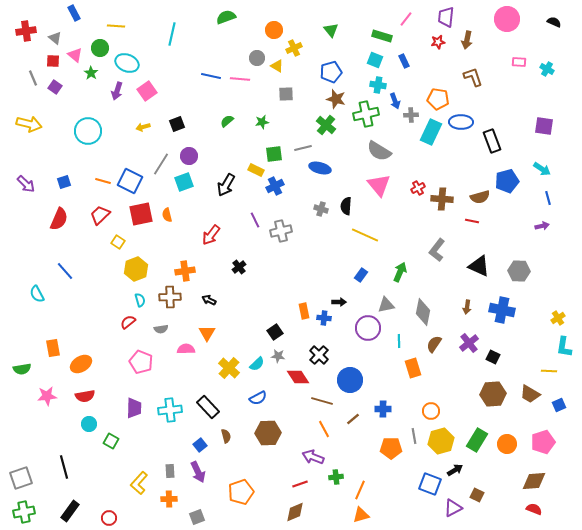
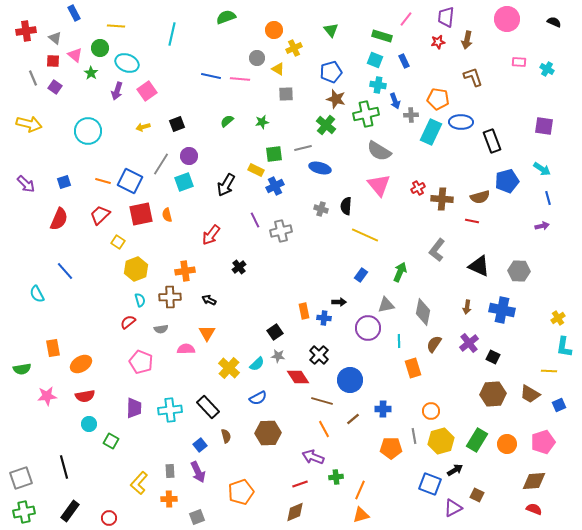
yellow triangle at (277, 66): moved 1 px right, 3 px down
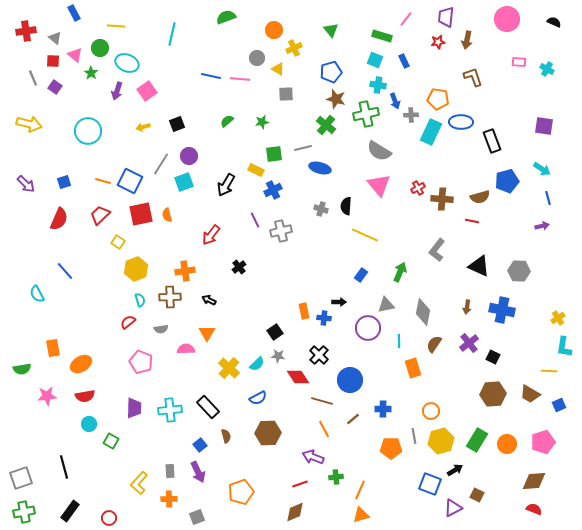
blue cross at (275, 186): moved 2 px left, 4 px down
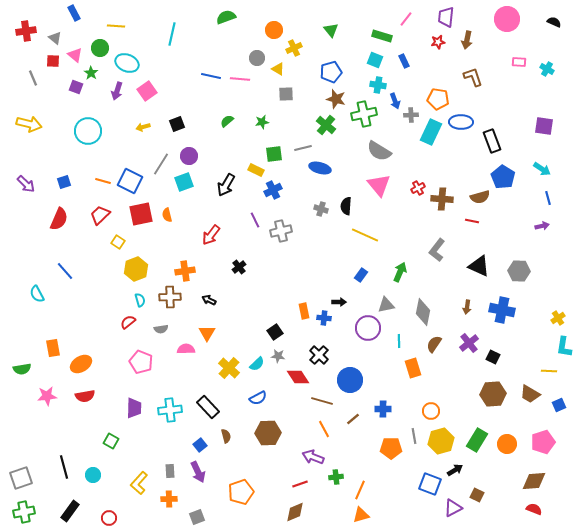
purple square at (55, 87): moved 21 px right; rotated 16 degrees counterclockwise
green cross at (366, 114): moved 2 px left
blue pentagon at (507, 181): moved 4 px left, 4 px up; rotated 25 degrees counterclockwise
cyan circle at (89, 424): moved 4 px right, 51 px down
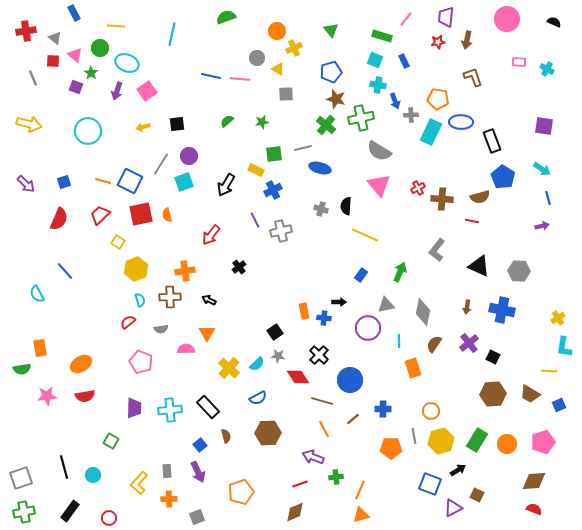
orange circle at (274, 30): moved 3 px right, 1 px down
green cross at (364, 114): moved 3 px left, 4 px down
black square at (177, 124): rotated 14 degrees clockwise
orange rectangle at (53, 348): moved 13 px left
black arrow at (455, 470): moved 3 px right
gray rectangle at (170, 471): moved 3 px left
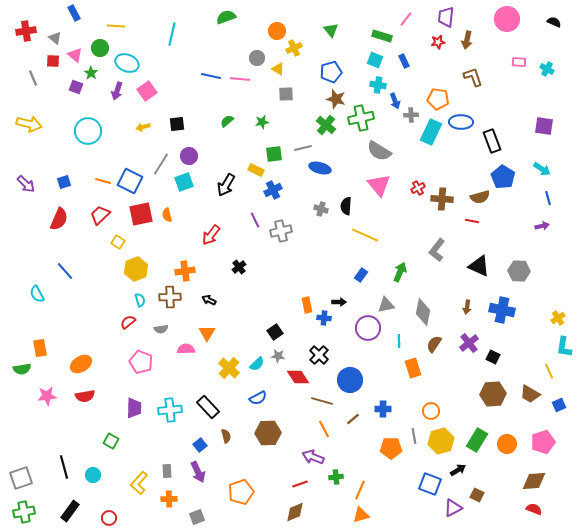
orange rectangle at (304, 311): moved 3 px right, 6 px up
yellow line at (549, 371): rotated 63 degrees clockwise
